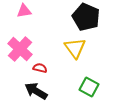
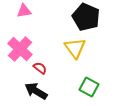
red semicircle: rotated 24 degrees clockwise
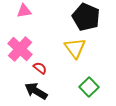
green square: rotated 18 degrees clockwise
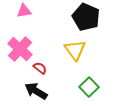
yellow triangle: moved 2 px down
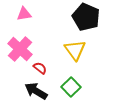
pink triangle: moved 3 px down
green square: moved 18 px left
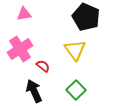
pink cross: rotated 15 degrees clockwise
red semicircle: moved 3 px right, 2 px up
green square: moved 5 px right, 3 px down
black arrow: moved 2 px left; rotated 35 degrees clockwise
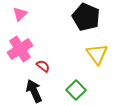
pink triangle: moved 4 px left; rotated 35 degrees counterclockwise
yellow triangle: moved 22 px right, 4 px down
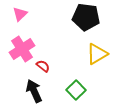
black pentagon: rotated 16 degrees counterclockwise
pink cross: moved 2 px right
yellow triangle: rotated 35 degrees clockwise
